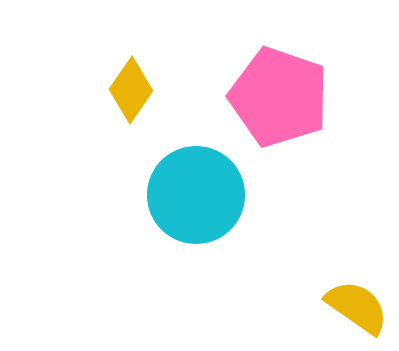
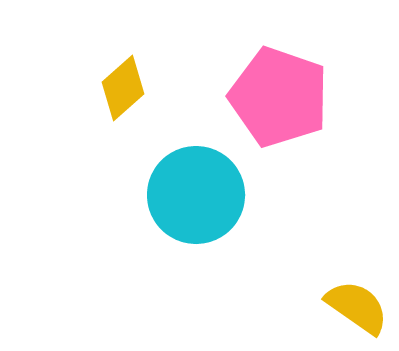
yellow diamond: moved 8 px left, 2 px up; rotated 14 degrees clockwise
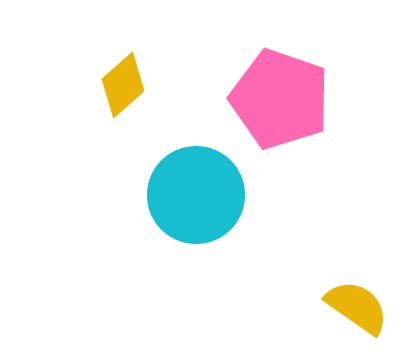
yellow diamond: moved 3 px up
pink pentagon: moved 1 px right, 2 px down
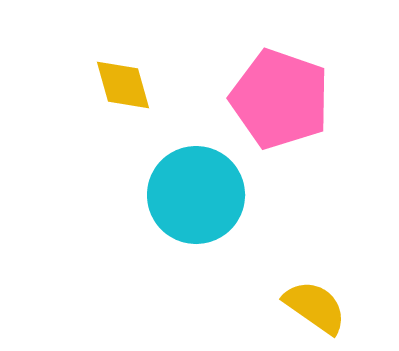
yellow diamond: rotated 64 degrees counterclockwise
yellow semicircle: moved 42 px left
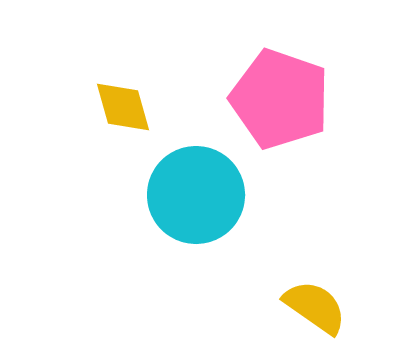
yellow diamond: moved 22 px down
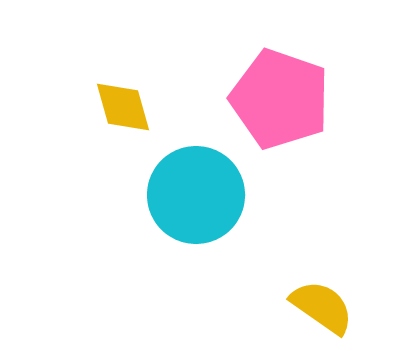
yellow semicircle: moved 7 px right
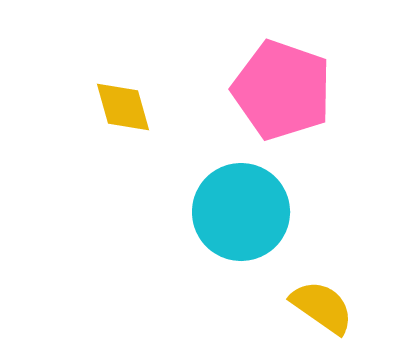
pink pentagon: moved 2 px right, 9 px up
cyan circle: moved 45 px right, 17 px down
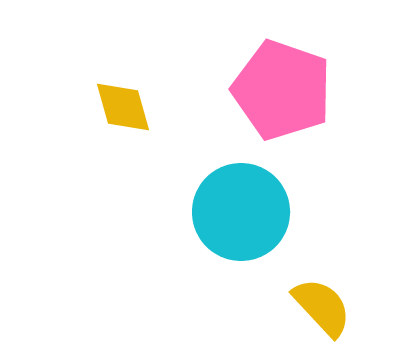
yellow semicircle: rotated 12 degrees clockwise
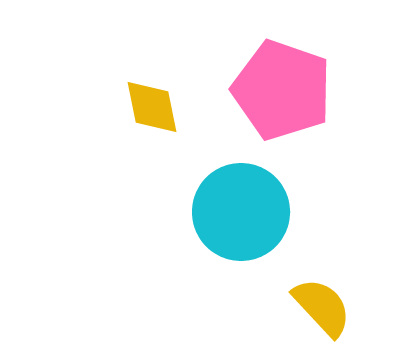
yellow diamond: moved 29 px right; rotated 4 degrees clockwise
